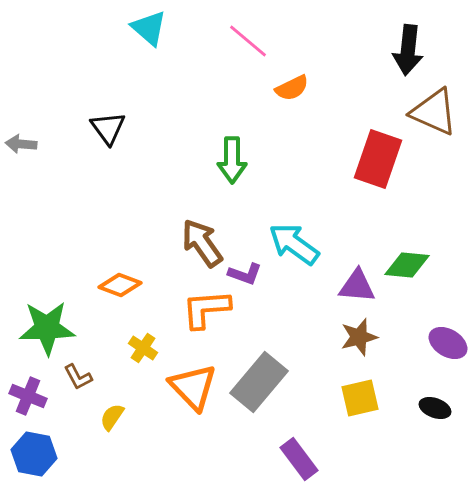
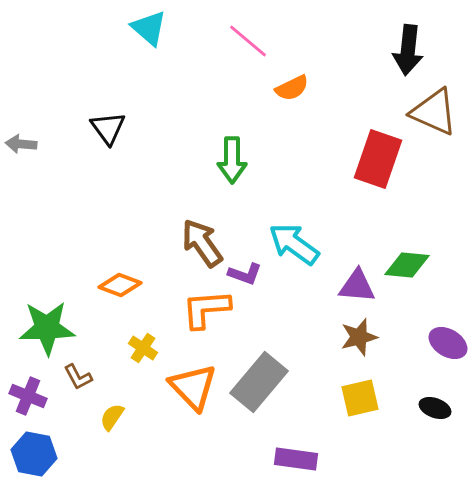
purple rectangle: moved 3 px left; rotated 45 degrees counterclockwise
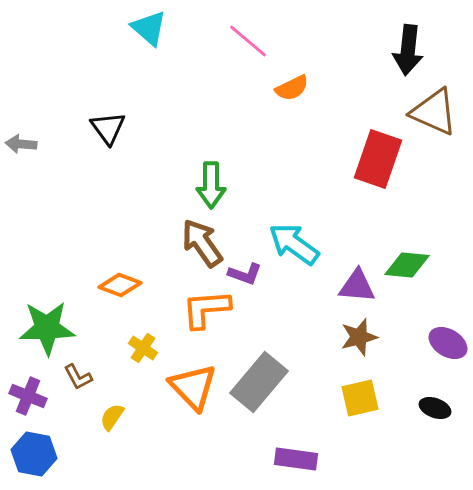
green arrow: moved 21 px left, 25 px down
